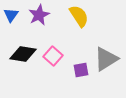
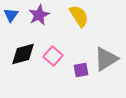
black diamond: rotated 24 degrees counterclockwise
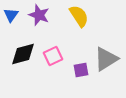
purple star: rotated 25 degrees counterclockwise
pink square: rotated 24 degrees clockwise
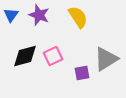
yellow semicircle: moved 1 px left, 1 px down
black diamond: moved 2 px right, 2 px down
purple square: moved 1 px right, 3 px down
